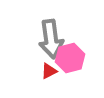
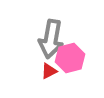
gray arrow: rotated 18 degrees clockwise
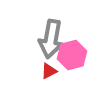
pink hexagon: moved 2 px right, 3 px up
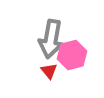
red triangle: rotated 42 degrees counterclockwise
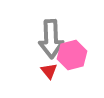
gray arrow: rotated 12 degrees counterclockwise
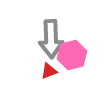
red triangle: rotated 48 degrees clockwise
